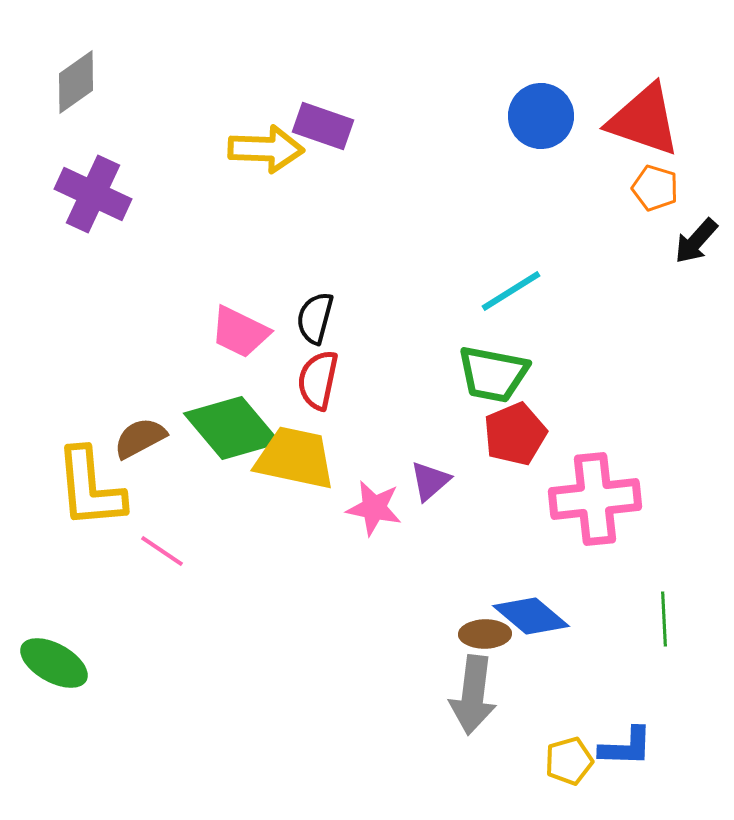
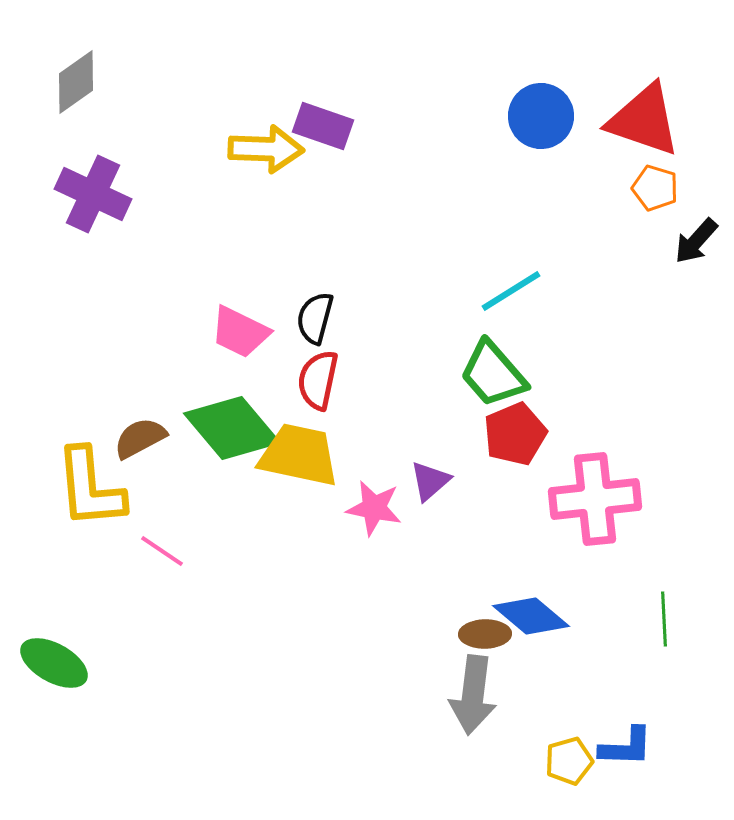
green trapezoid: rotated 38 degrees clockwise
yellow trapezoid: moved 4 px right, 3 px up
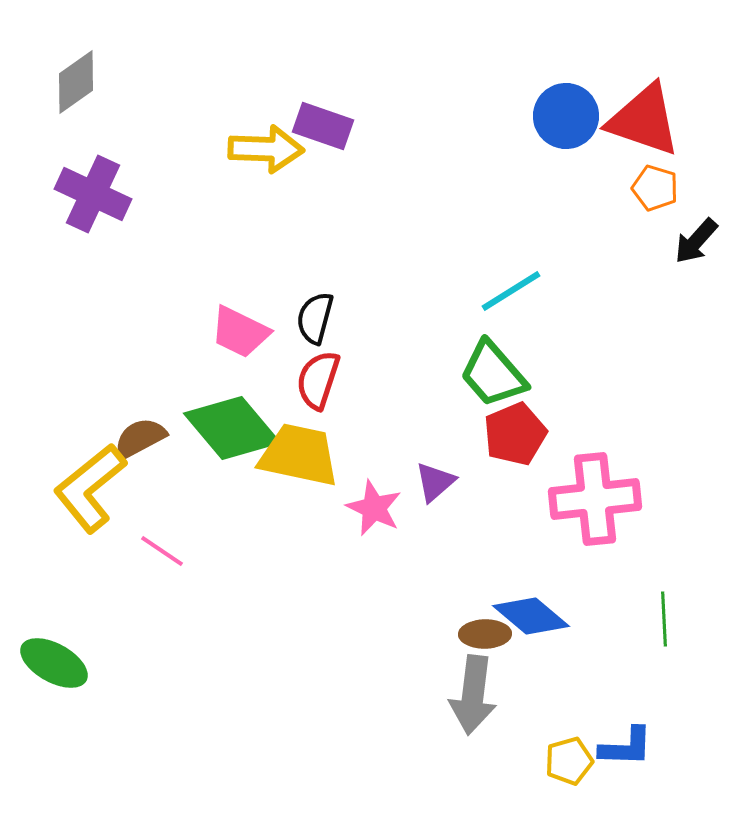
blue circle: moved 25 px right
red semicircle: rotated 6 degrees clockwise
purple triangle: moved 5 px right, 1 px down
yellow L-shape: rotated 56 degrees clockwise
pink star: rotated 14 degrees clockwise
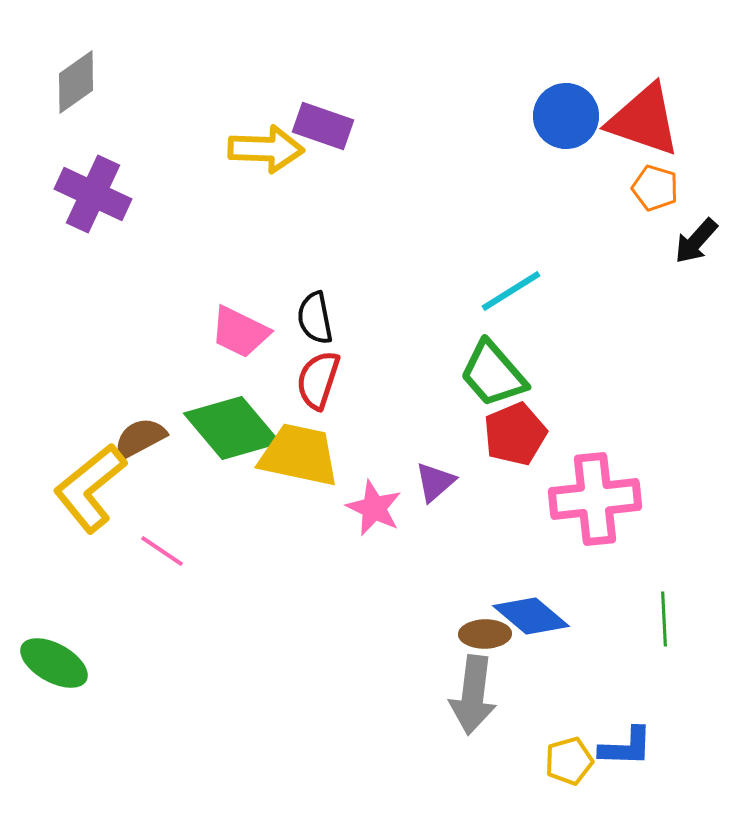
black semicircle: rotated 26 degrees counterclockwise
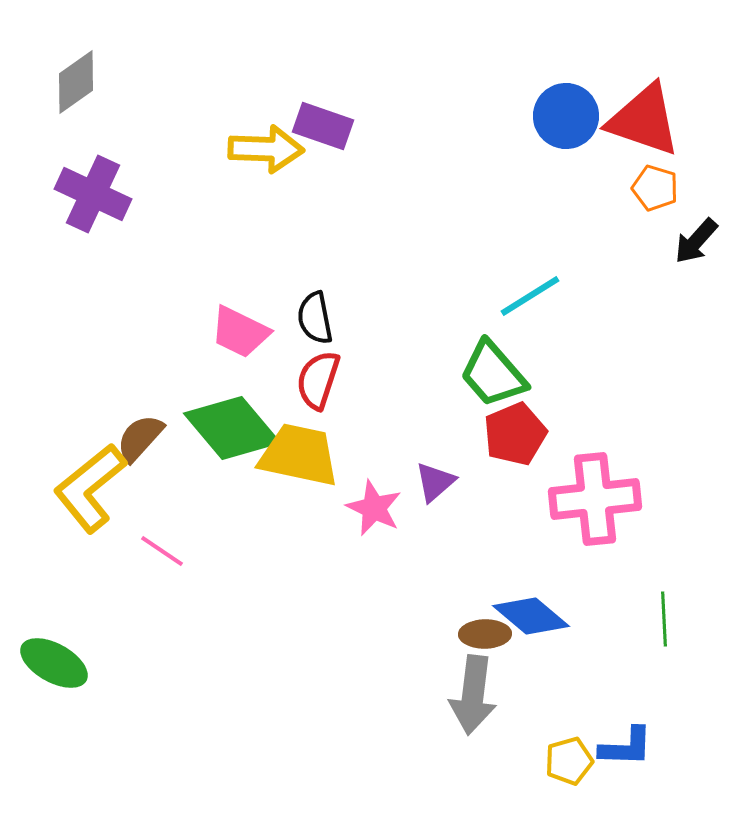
cyan line: moved 19 px right, 5 px down
brown semicircle: rotated 20 degrees counterclockwise
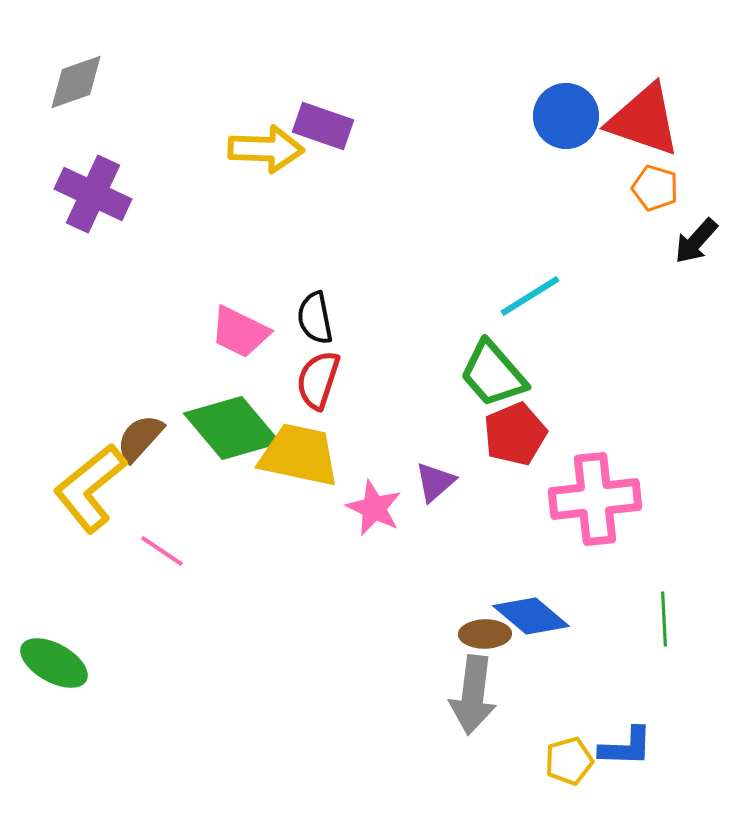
gray diamond: rotated 16 degrees clockwise
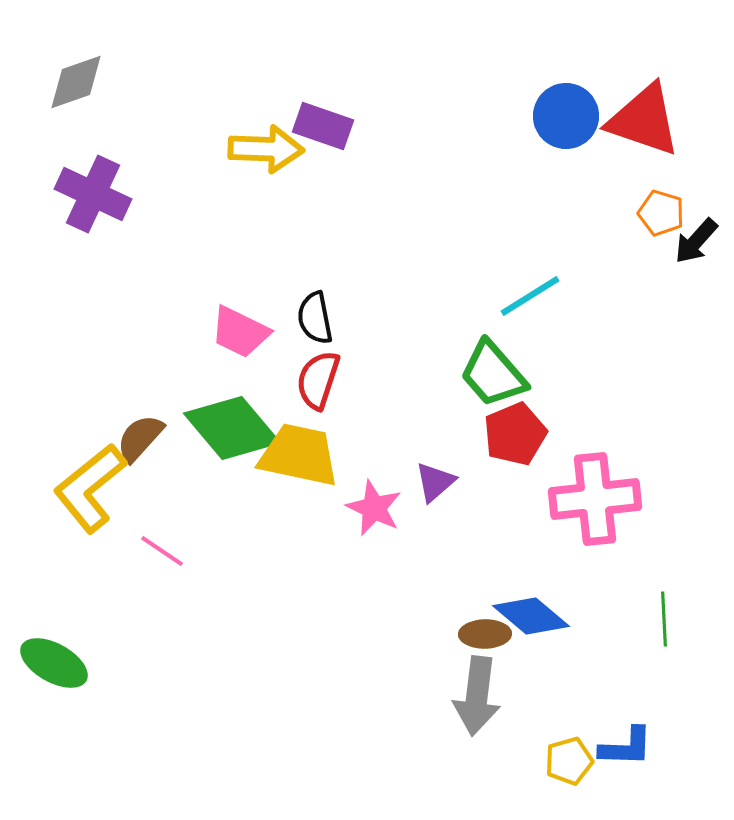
orange pentagon: moved 6 px right, 25 px down
gray arrow: moved 4 px right, 1 px down
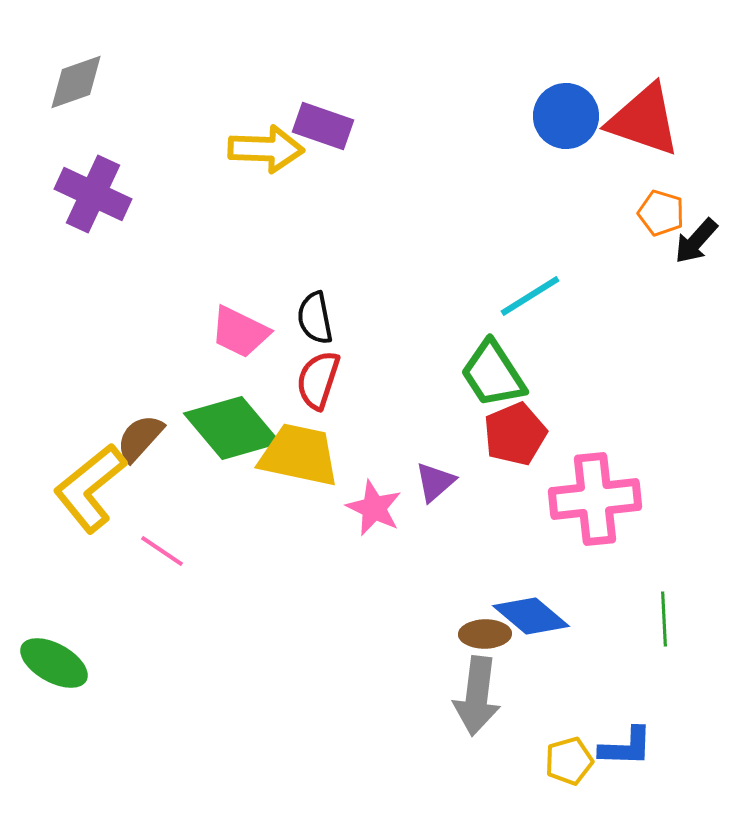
green trapezoid: rotated 8 degrees clockwise
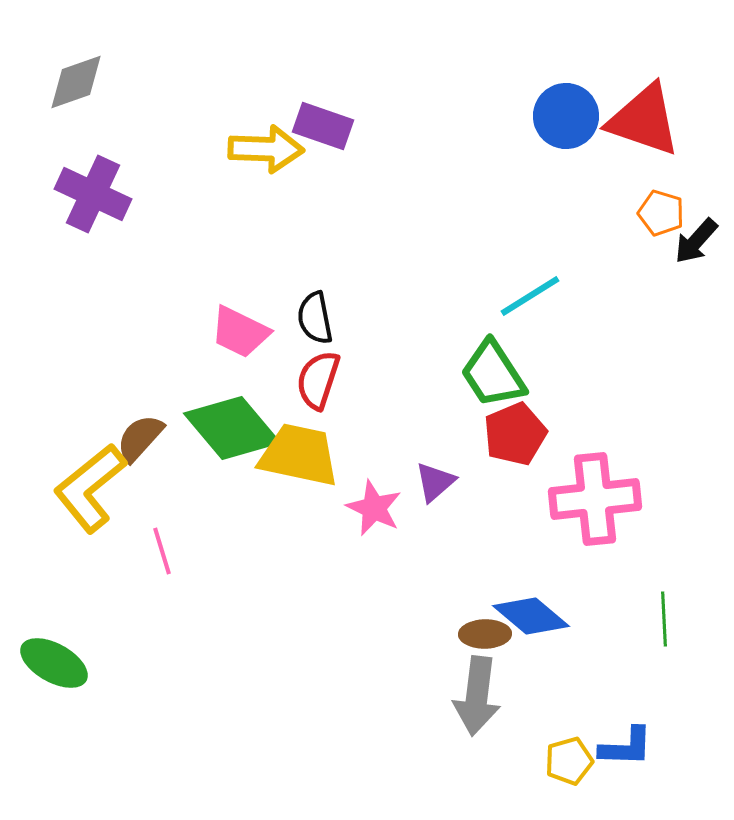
pink line: rotated 39 degrees clockwise
